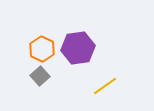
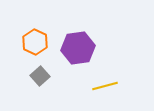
orange hexagon: moved 7 px left, 7 px up
yellow line: rotated 20 degrees clockwise
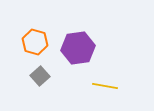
orange hexagon: rotated 10 degrees counterclockwise
yellow line: rotated 25 degrees clockwise
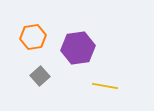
orange hexagon: moved 2 px left, 5 px up; rotated 25 degrees counterclockwise
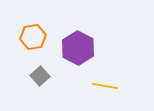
purple hexagon: rotated 24 degrees counterclockwise
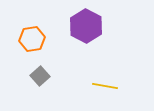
orange hexagon: moved 1 px left, 2 px down
purple hexagon: moved 8 px right, 22 px up
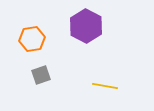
gray square: moved 1 px right, 1 px up; rotated 24 degrees clockwise
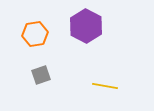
orange hexagon: moved 3 px right, 5 px up
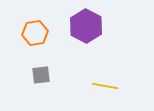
orange hexagon: moved 1 px up
gray square: rotated 12 degrees clockwise
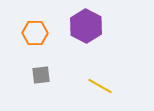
orange hexagon: rotated 10 degrees clockwise
yellow line: moved 5 px left; rotated 20 degrees clockwise
